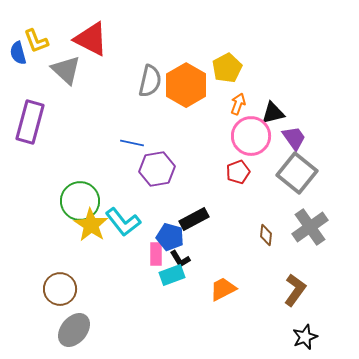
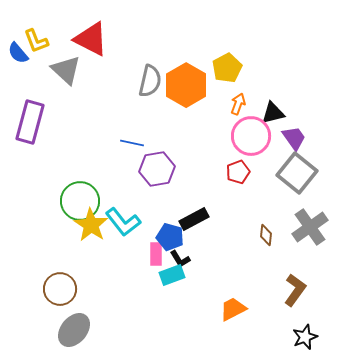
blue semicircle: rotated 25 degrees counterclockwise
orange trapezoid: moved 10 px right, 20 px down
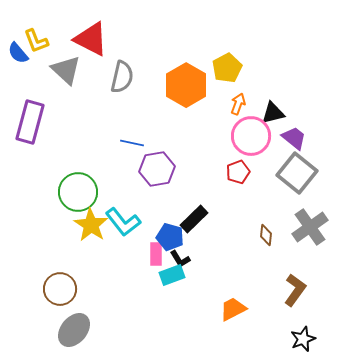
gray semicircle: moved 28 px left, 4 px up
purple trapezoid: rotated 16 degrees counterclockwise
green circle: moved 2 px left, 9 px up
black rectangle: rotated 16 degrees counterclockwise
black star: moved 2 px left, 2 px down
